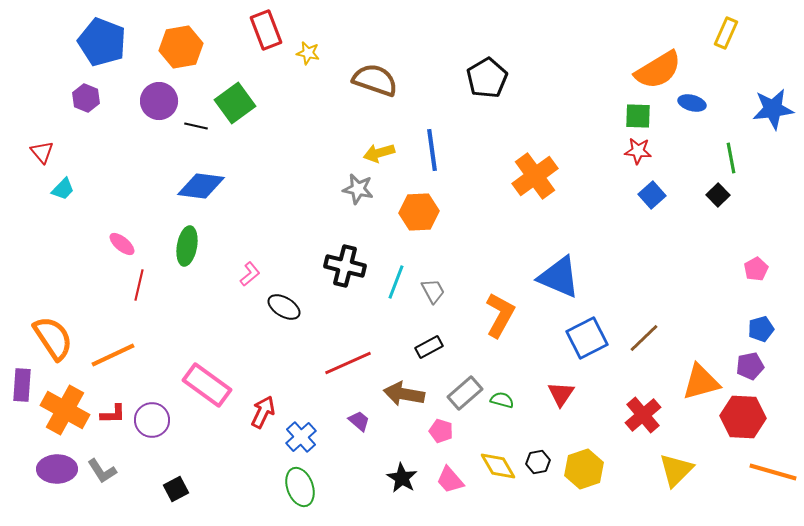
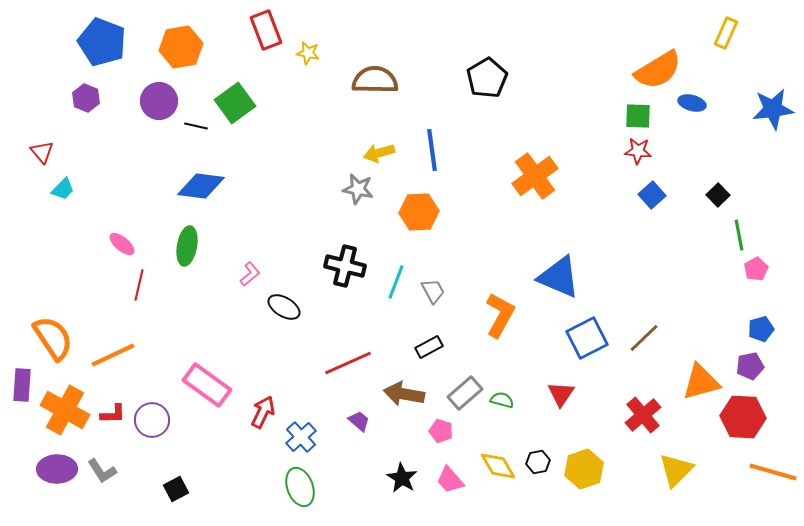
brown semicircle at (375, 80): rotated 18 degrees counterclockwise
green line at (731, 158): moved 8 px right, 77 px down
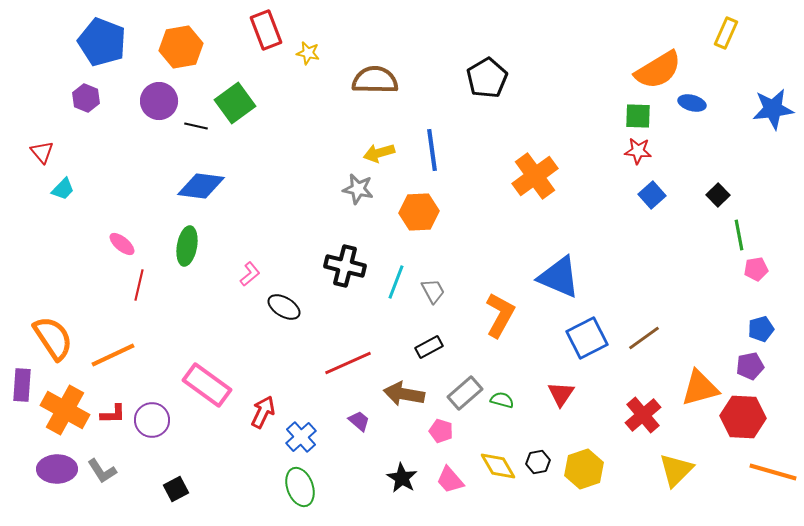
pink pentagon at (756, 269): rotated 20 degrees clockwise
brown line at (644, 338): rotated 8 degrees clockwise
orange triangle at (701, 382): moved 1 px left, 6 px down
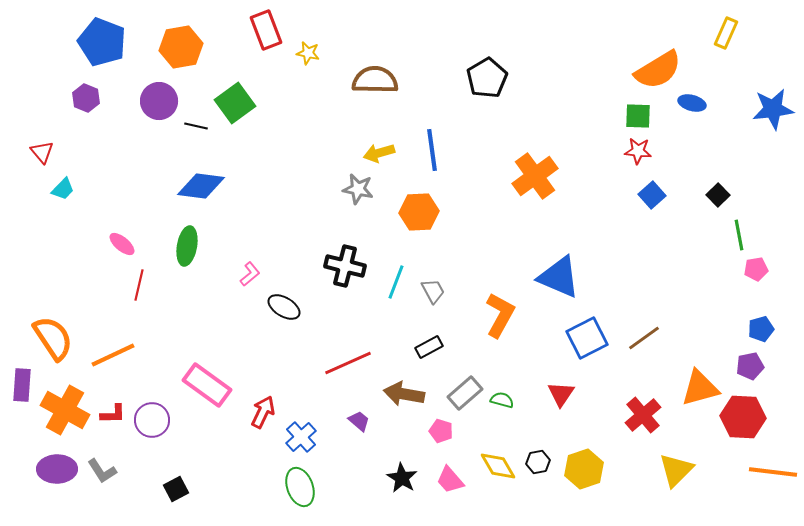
orange line at (773, 472): rotated 9 degrees counterclockwise
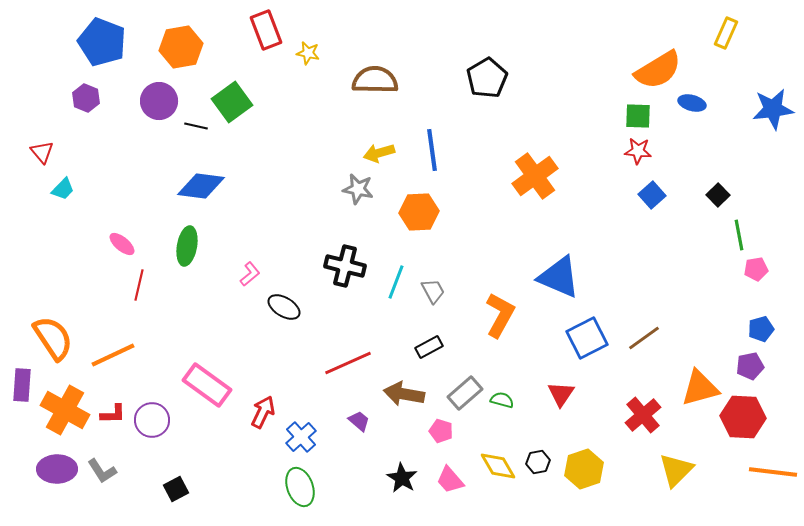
green square at (235, 103): moved 3 px left, 1 px up
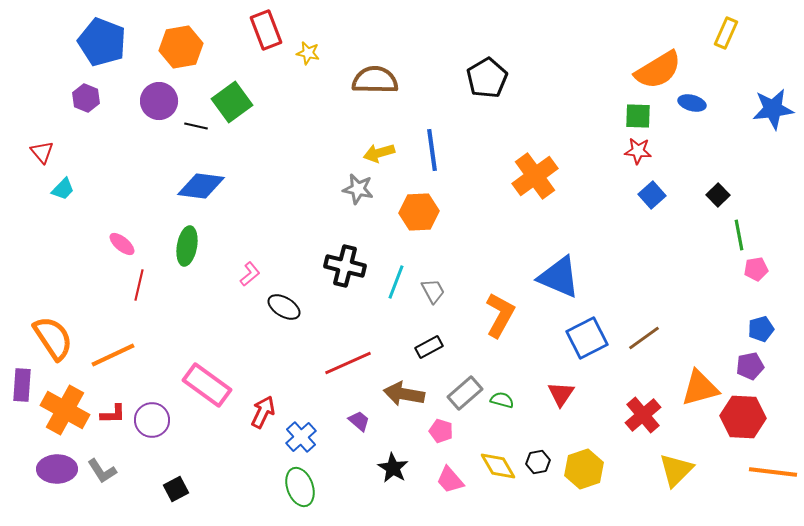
black star at (402, 478): moved 9 px left, 10 px up
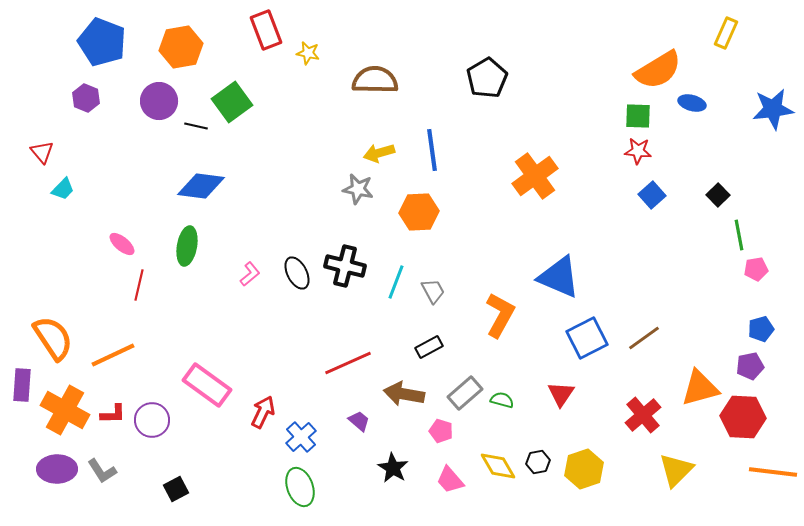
black ellipse at (284, 307): moved 13 px right, 34 px up; rotated 32 degrees clockwise
